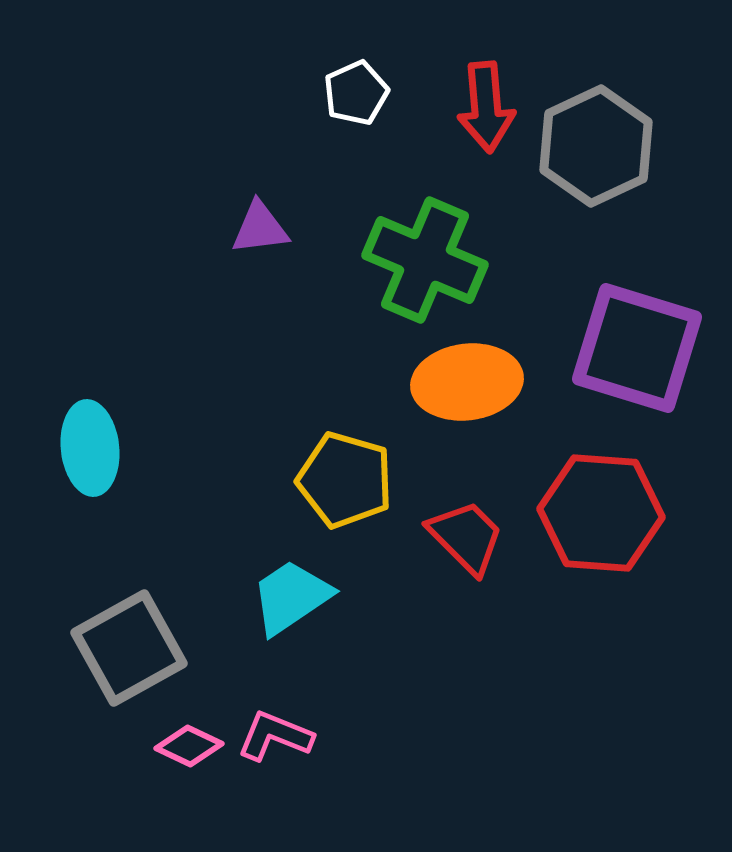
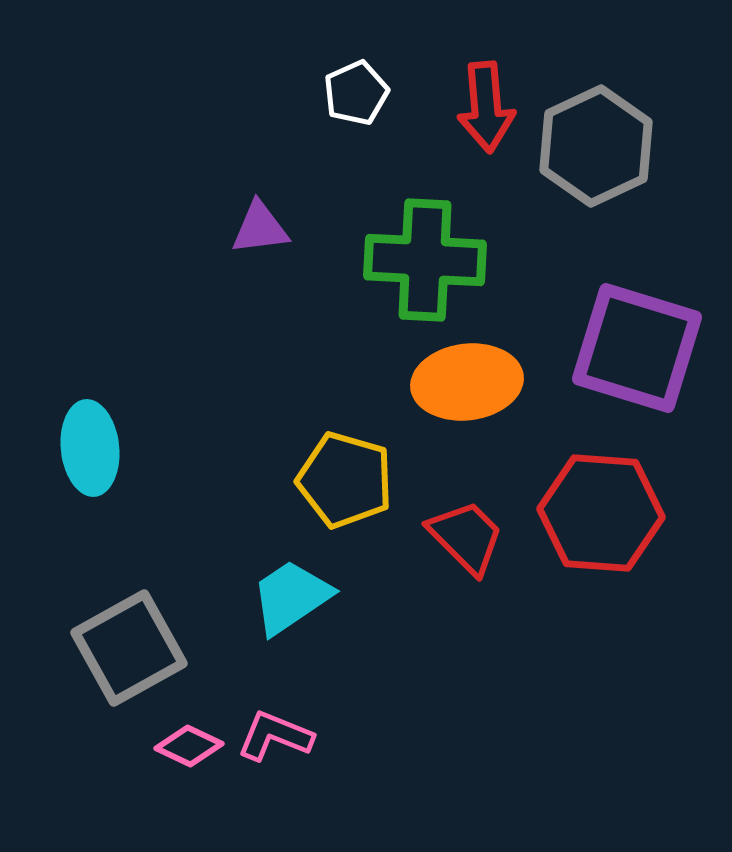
green cross: rotated 20 degrees counterclockwise
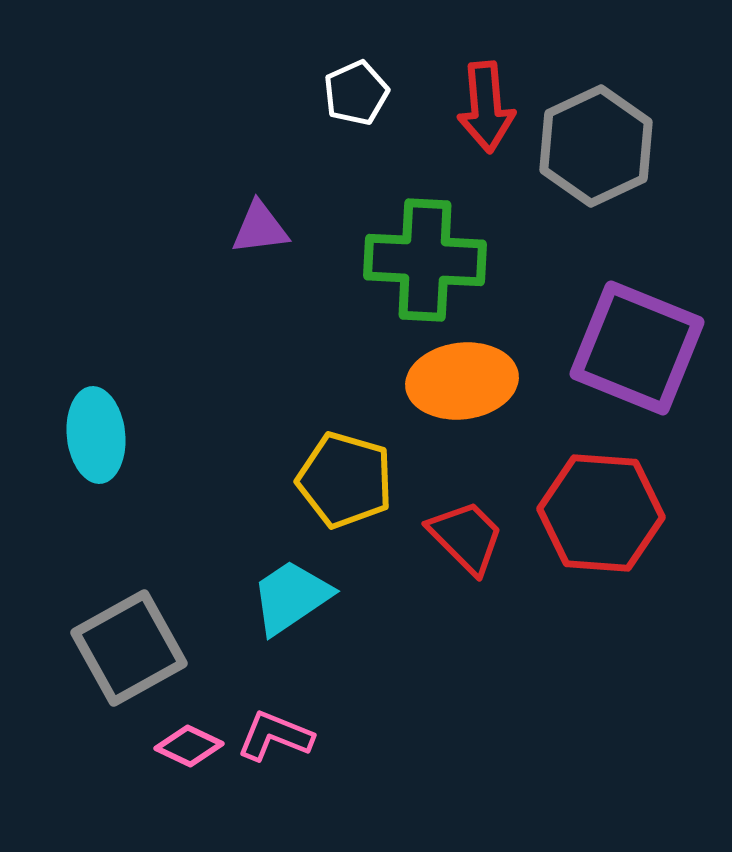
purple square: rotated 5 degrees clockwise
orange ellipse: moved 5 px left, 1 px up
cyan ellipse: moved 6 px right, 13 px up
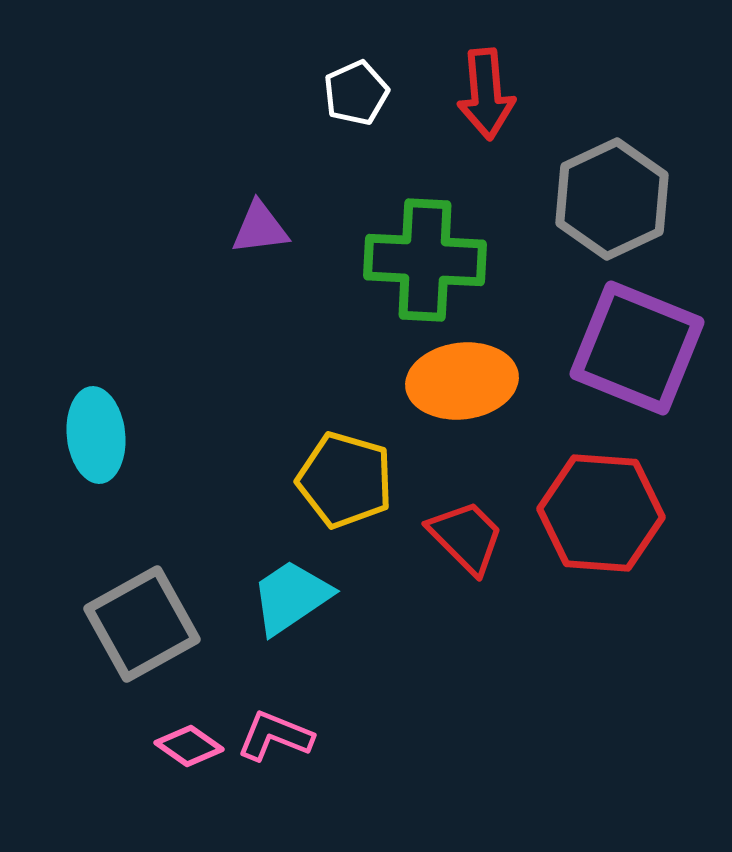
red arrow: moved 13 px up
gray hexagon: moved 16 px right, 53 px down
gray square: moved 13 px right, 24 px up
pink diamond: rotated 10 degrees clockwise
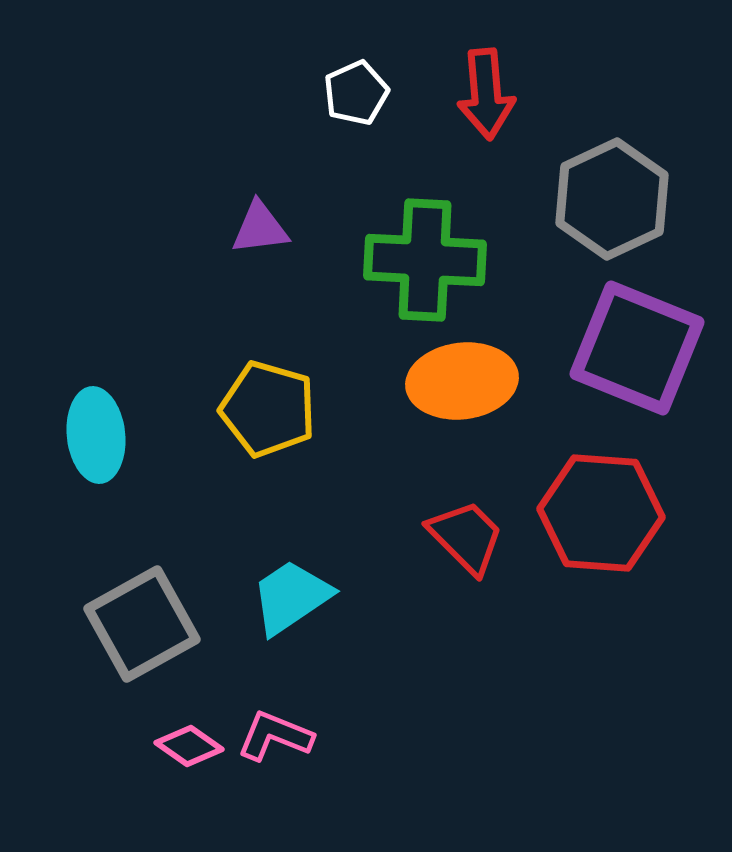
yellow pentagon: moved 77 px left, 71 px up
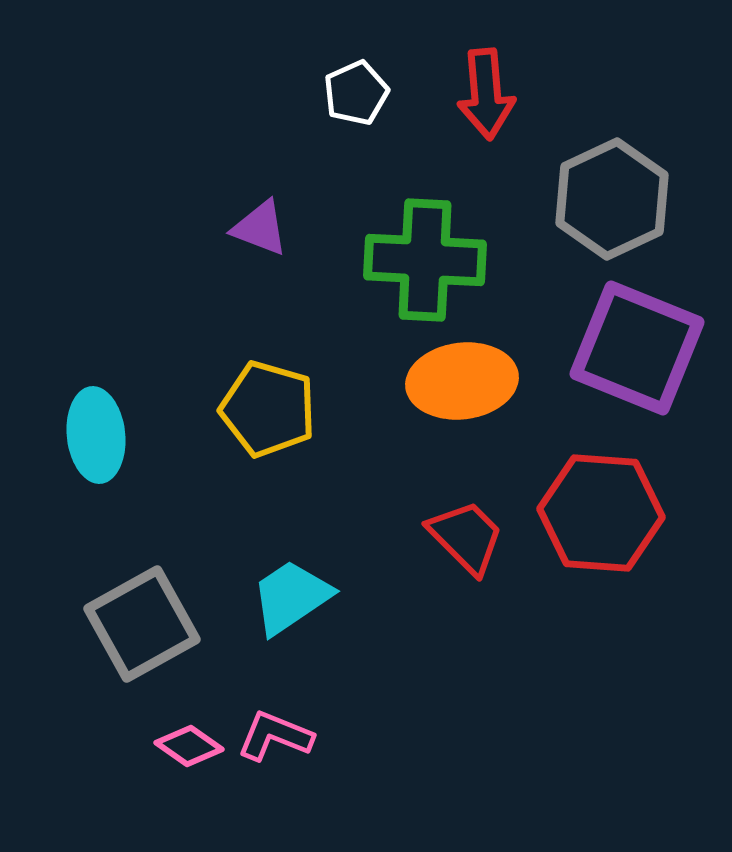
purple triangle: rotated 28 degrees clockwise
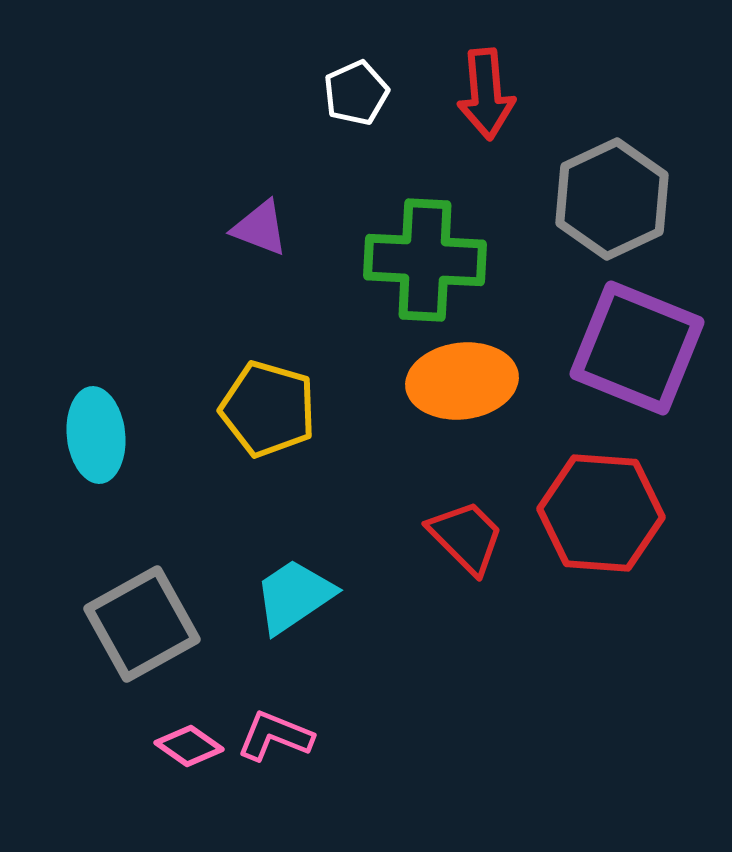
cyan trapezoid: moved 3 px right, 1 px up
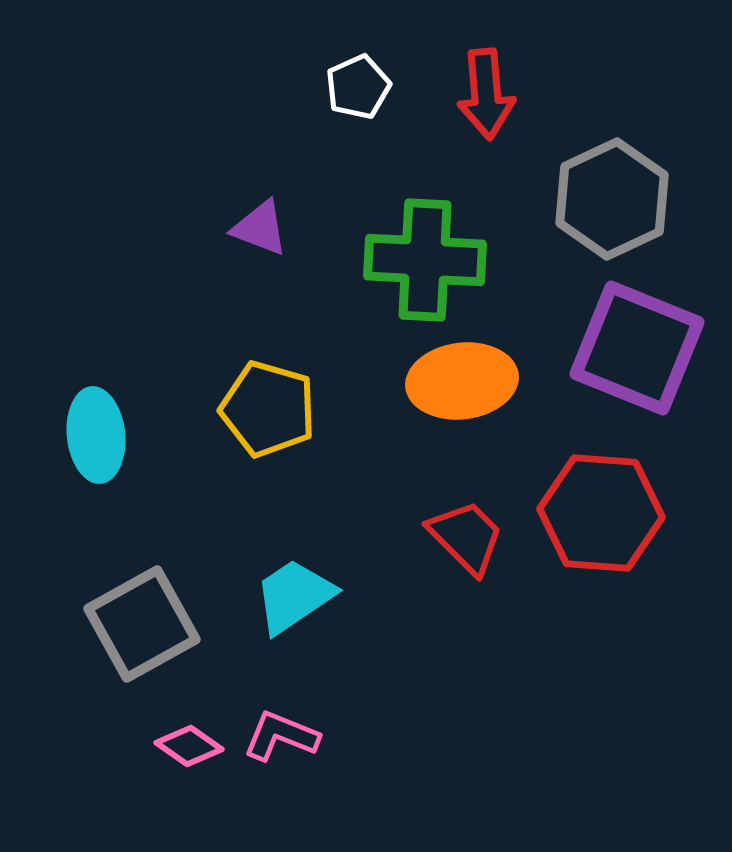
white pentagon: moved 2 px right, 6 px up
pink L-shape: moved 6 px right
